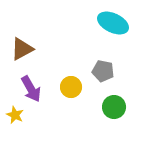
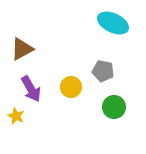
yellow star: moved 1 px right, 1 px down
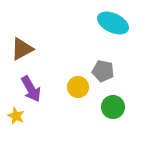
yellow circle: moved 7 px right
green circle: moved 1 px left
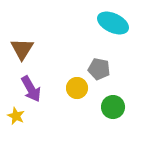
brown triangle: rotated 30 degrees counterclockwise
gray pentagon: moved 4 px left, 2 px up
yellow circle: moved 1 px left, 1 px down
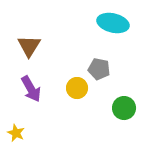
cyan ellipse: rotated 12 degrees counterclockwise
brown triangle: moved 7 px right, 3 px up
green circle: moved 11 px right, 1 px down
yellow star: moved 17 px down
